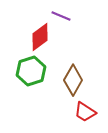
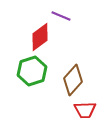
green hexagon: moved 1 px right
brown diamond: rotated 12 degrees clockwise
red trapezoid: moved 2 px up; rotated 35 degrees counterclockwise
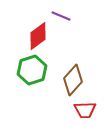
red diamond: moved 2 px left, 1 px up
green hexagon: moved 1 px up
